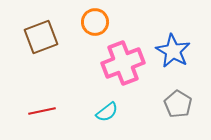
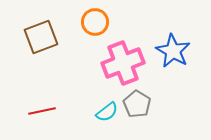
gray pentagon: moved 41 px left
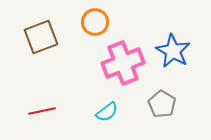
gray pentagon: moved 25 px right
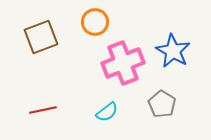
red line: moved 1 px right, 1 px up
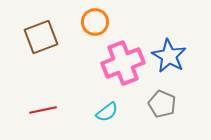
blue star: moved 4 px left, 5 px down
gray pentagon: rotated 8 degrees counterclockwise
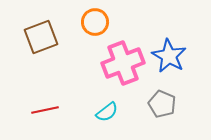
red line: moved 2 px right
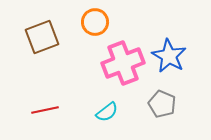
brown square: moved 1 px right
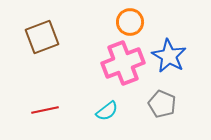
orange circle: moved 35 px right
cyan semicircle: moved 1 px up
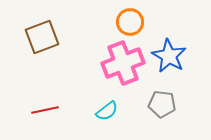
gray pentagon: rotated 16 degrees counterclockwise
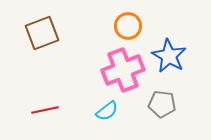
orange circle: moved 2 px left, 4 px down
brown square: moved 4 px up
pink cross: moved 7 px down
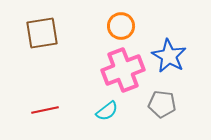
orange circle: moved 7 px left
brown square: rotated 12 degrees clockwise
